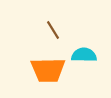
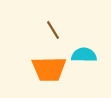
orange trapezoid: moved 1 px right, 1 px up
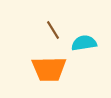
cyan semicircle: moved 12 px up; rotated 10 degrees counterclockwise
